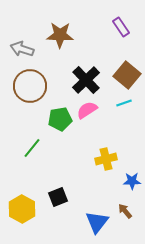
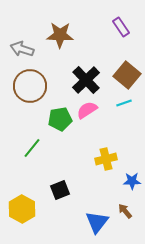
black square: moved 2 px right, 7 px up
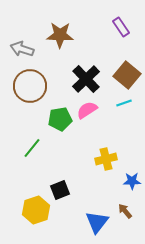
black cross: moved 1 px up
yellow hexagon: moved 14 px right, 1 px down; rotated 12 degrees clockwise
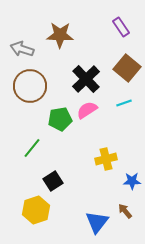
brown square: moved 7 px up
black square: moved 7 px left, 9 px up; rotated 12 degrees counterclockwise
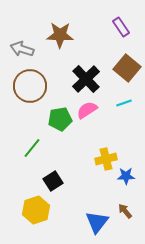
blue star: moved 6 px left, 5 px up
